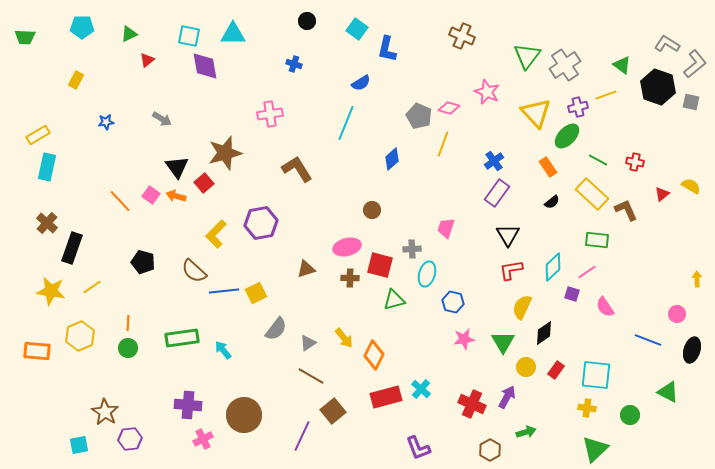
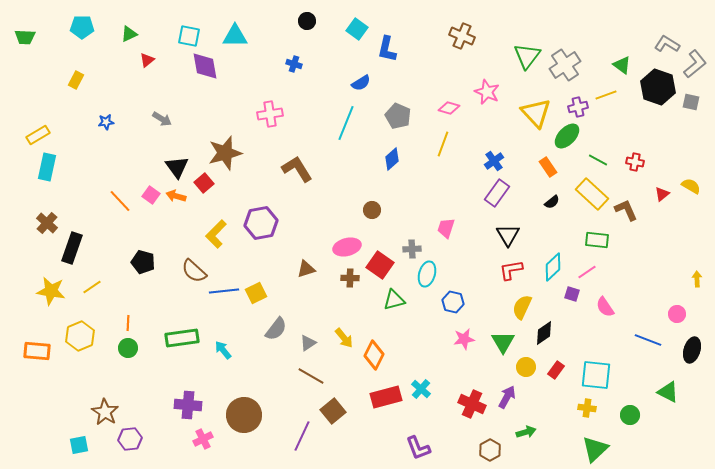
cyan triangle at (233, 34): moved 2 px right, 2 px down
gray pentagon at (419, 116): moved 21 px left
red square at (380, 265): rotated 20 degrees clockwise
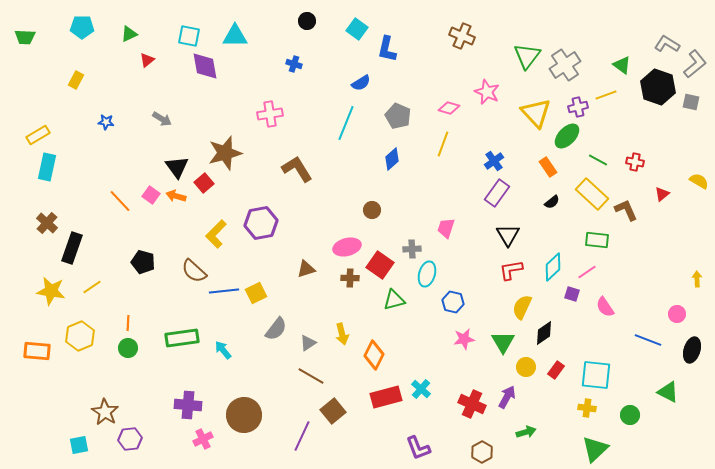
blue star at (106, 122): rotated 14 degrees clockwise
yellow semicircle at (691, 186): moved 8 px right, 5 px up
yellow arrow at (344, 338): moved 2 px left, 4 px up; rotated 25 degrees clockwise
brown hexagon at (490, 450): moved 8 px left, 2 px down
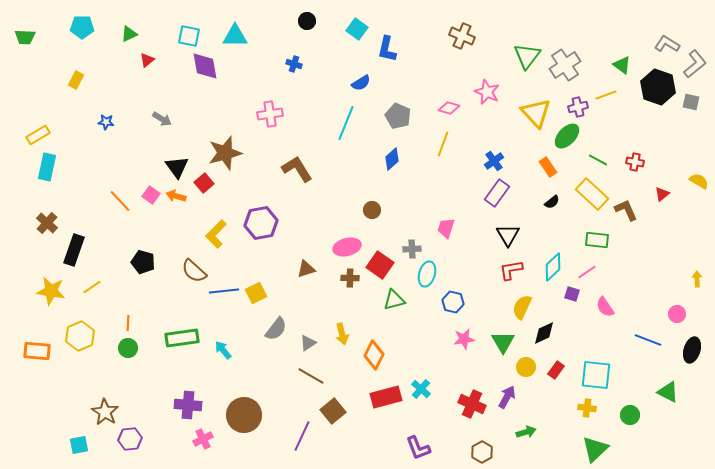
black rectangle at (72, 248): moved 2 px right, 2 px down
black diamond at (544, 333): rotated 10 degrees clockwise
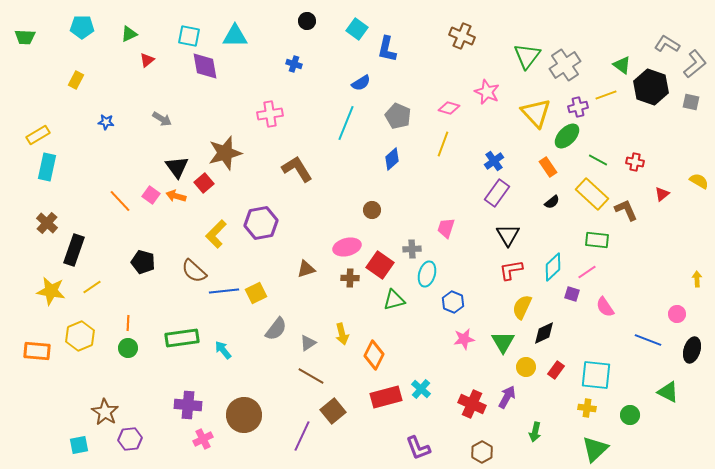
black hexagon at (658, 87): moved 7 px left
blue hexagon at (453, 302): rotated 10 degrees clockwise
green arrow at (526, 432): moved 9 px right; rotated 120 degrees clockwise
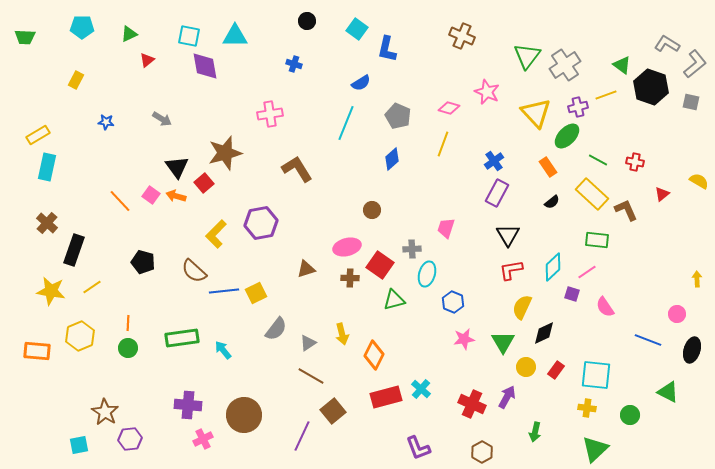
purple rectangle at (497, 193): rotated 8 degrees counterclockwise
